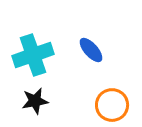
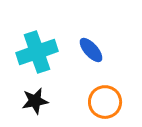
cyan cross: moved 4 px right, 3 px up
orange circle: moved 7 px left, 3 px up
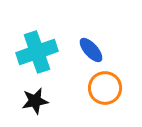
orange circle: moved 14 px up
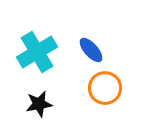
cyan cross: rotated 12 degrees counterclockwise
black star: moved 4 px right, 3 px down
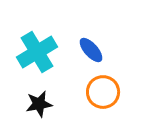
orange circle: moved 2 px left, 4 px down
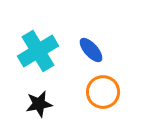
cyan cross: moved 1 px right, 1 px up
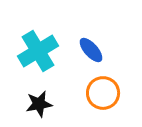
orange circle: moved 1 px down
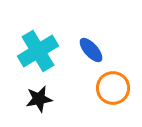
orange circle: moved 10 px right, 5 px up
black star: moved 5 px up
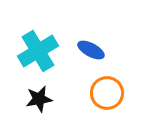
blue ellipse: rotated 20 degrees counterclockwise
orange circle: moved 6 px left, 5 px down
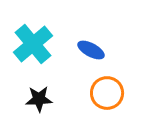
cyan cross: moved 5 px left, 7 px up; rotated 9 degrees counterclockwise
black star: rotated 8 degrees clockwise
